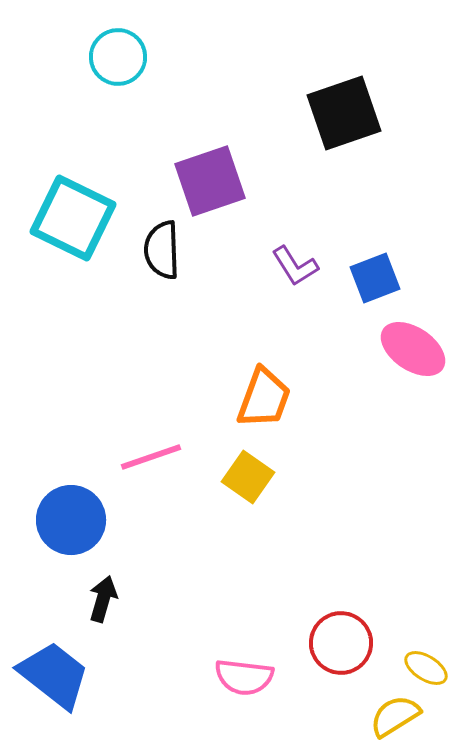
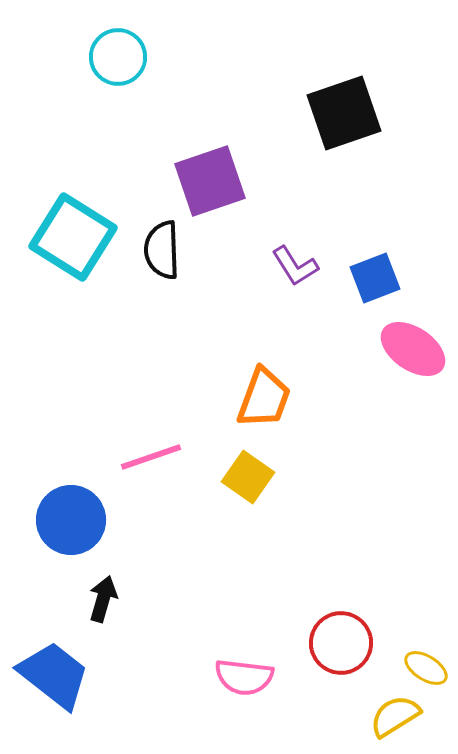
cyan square: moved 19 px down; rotated 6 degrees clockwise
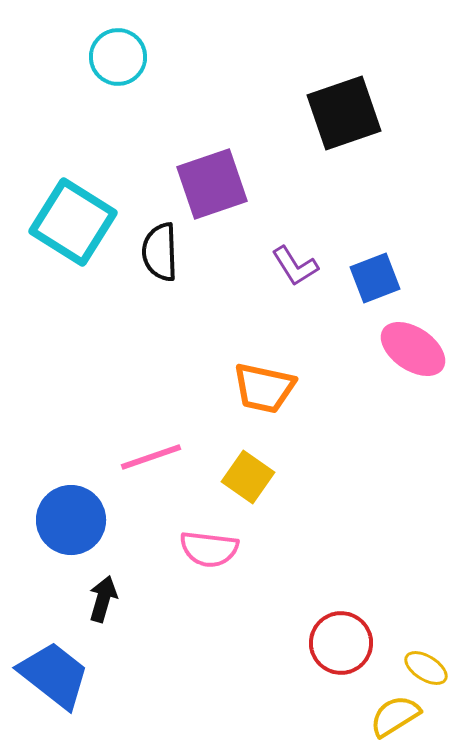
purple square: moved 2 px right, 3 px down
cyan square: moved 15 px up
black semicircle: moved 2 px left, 2 px down
orange trapezoid: moved 10 px up; rotated 82 degrees clockwise
pink semicircle: moved 35 px left, 128 px up
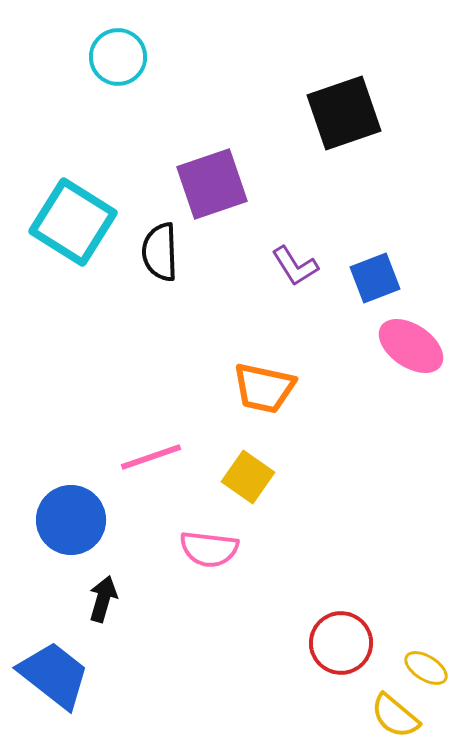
pink ellipse: moved 2 px left, 3 px up
yellow semicircle: rotated 108 degrees counterclockwise
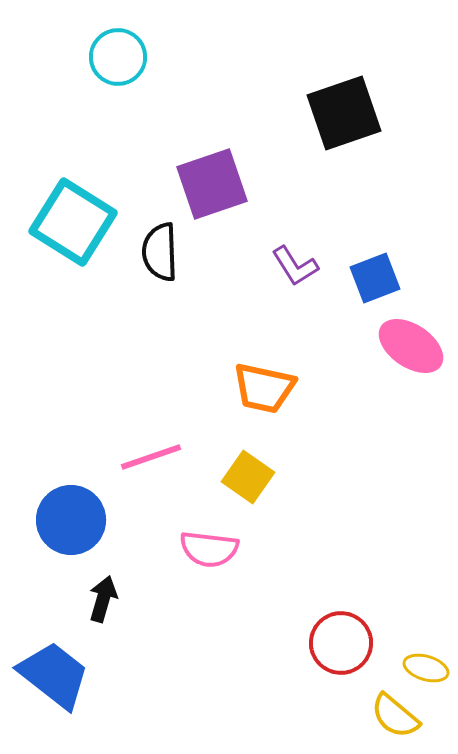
yellow ellipse: rotated 15 degrees counterclockwise
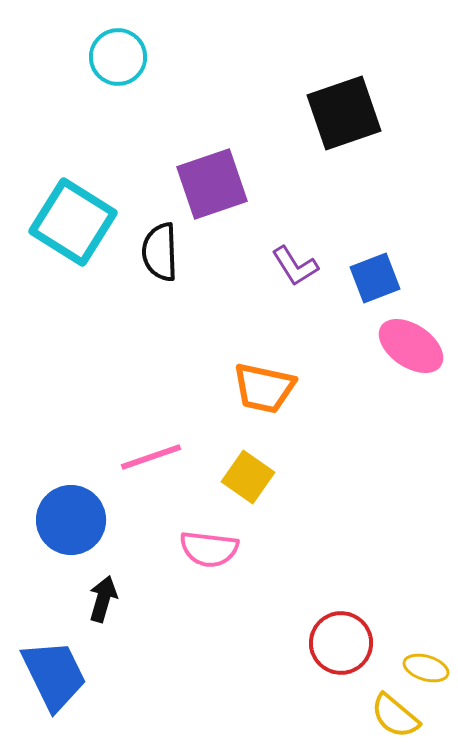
blue trapezoid: rotated 26 degrees clockwise
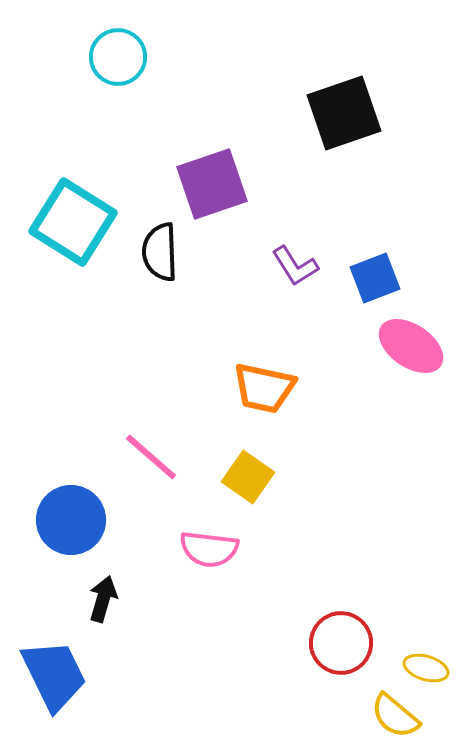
pink line: rotated 60 degrees clockwise
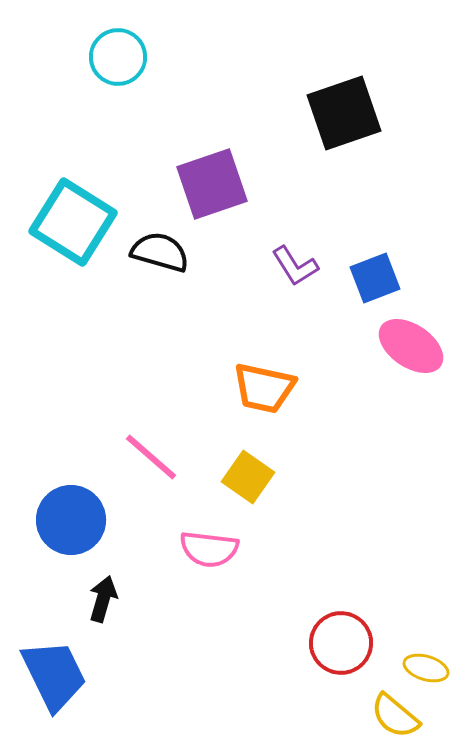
black semicircle: rotated 108 degrees clockwise
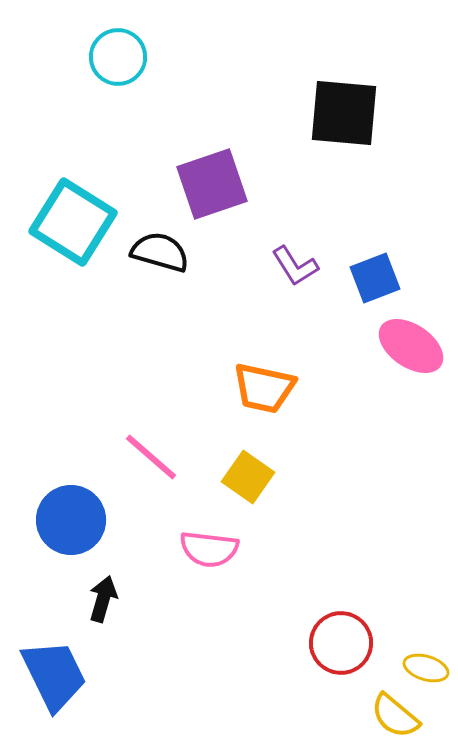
black square: rotated 24 degrees clockwise
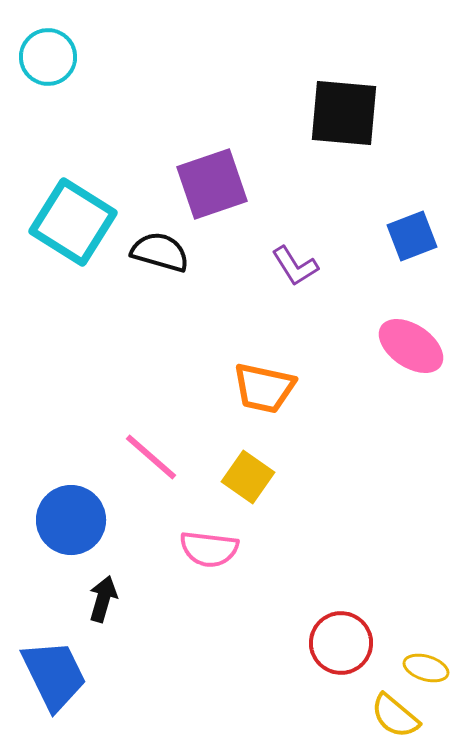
cyan circle: moved 70 px left
blue square: moved 37 px right, 42 px up
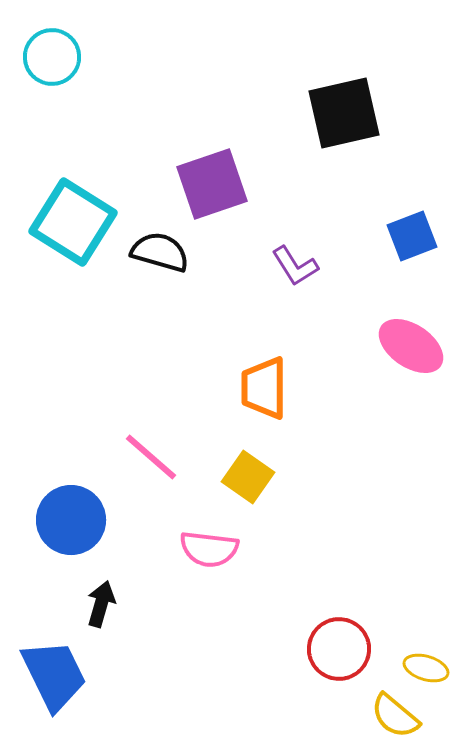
cyan circle: moved 4 px right
black square: rotated 18 degrees counterclockwise
orange trapezoid: rotated 78 degrees clockwise
black arrow: moved 2 px left, 5 px down
red circle: moved 2 px left, 6 px down
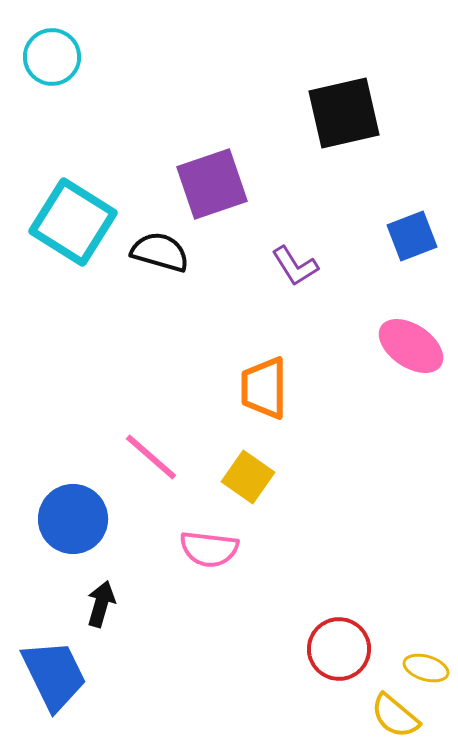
blue circle: moved 2 px right, 1 px up
